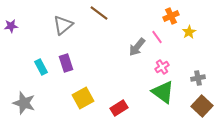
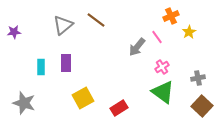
brown line: moved 3 px left, 7 px down
purple star: moved 3 px right, 6 px down
purple rectangle: rotated 18 degrees clockwise
cyan rectangle: rotated 28 degrees clockwise
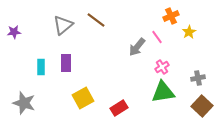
green triangle: rotated 45 degrees counterclockwise
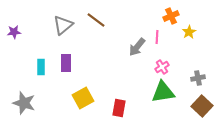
pink line: rotated 40 degrees clockwise
red rectangle: rotated 48 degrees counterclockwise
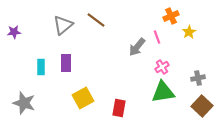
pink line: rotated 24 degrees counterclockwise
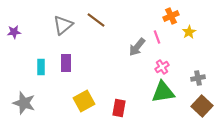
yellow square: moved 1 px right, 3 px down
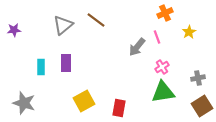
orange cross: moved 6 px left, 3 px up
purple star: moved 2 px up
brown square: rotated 15 degrees clockwise
